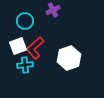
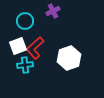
purple cross: moved 1 px down
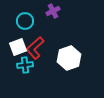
white square: moved 1 px down
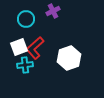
cyan circle: moved 1 px right, 2 px up
white square: moved 1 px right
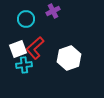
white square: moved 1 px left, 2 px down
cyan cross: moved 1 px left
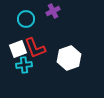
red L-shape: rotated 70 degrees counterclockwise
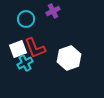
cyan cross: moved 1 px right, 2 px up; rotated 21 degrees counterclockwise
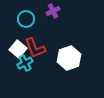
white square: rotated 30 degrees counterclockwise
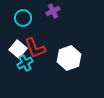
cyan circle: moved 3 px left, 1 px up
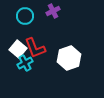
cyan circle: moved 2 px right, 2 px up
